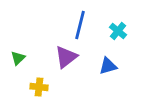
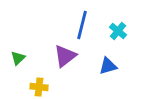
blue line: moved 2 px right
purple triangle: moved 1 px left, 1 px up
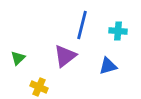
cyan cross: rotated 36 degrees counterclockwise
yellow cross: rotated 18 degrees clockwise
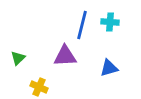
cyan cross: moved 8 px left, 9 px up
purple triangle: rotated 35 degrees clockwise
blue triangle: moved 1 px right, 2 px down
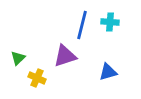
purple triangle: rotated 15 degrees counterclockwise
blue triangle: moved 1 px left, 4 px down
yellow cross: moved 2 px left, 9 px up
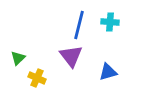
blue line: moved 3 px left
purple triangle: moved 6 px right; rotated 50 degrees counterclockwise
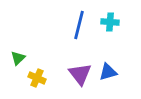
purple triangle: moved 9 px right, 18 px down
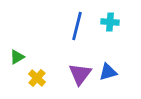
blue line: moved 2 px left, 1 px down
green triangle: moved 1 px left, 1 px up; rotated 14 degrees clockwise
purple triangle: rotated 15 degrees clockwise
yellow cross: rotated 18 degrees clockwise
